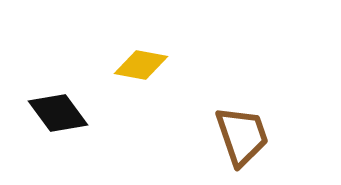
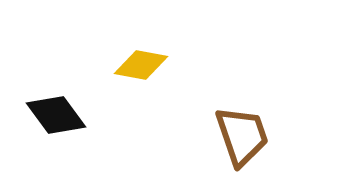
black diamond: moved 2 px left, 2 px down
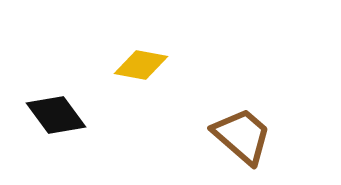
brown trapezoid: rotated 30 degrees counterclockwise
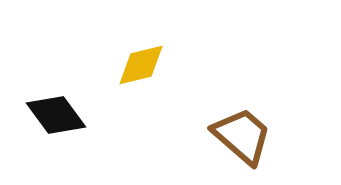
yellow diamond: rotated 24 degrees counterclockwise
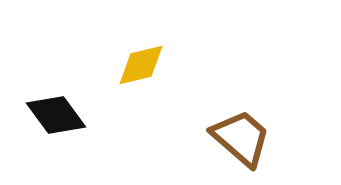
brown trapezoid: moved 1 px left, 2 px down
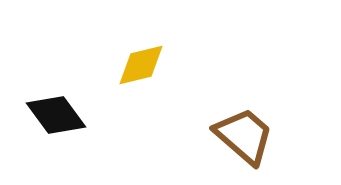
brown trapezoid: moved 3 px right, 2 px up
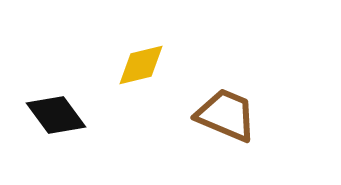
brown trapezoid: moved 18 px left, 21 px up; rotated 18 degrees counterclockwise
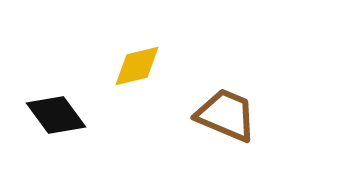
yellow diamond: moved 4 px left, 1 px down
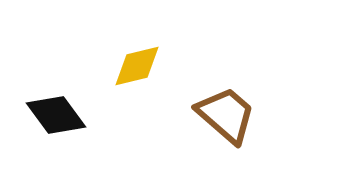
brown trapezoid: rotated 18 degrees clockwise
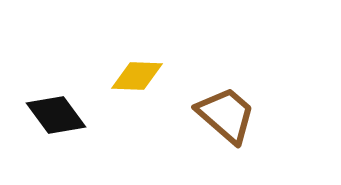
yellow diamond: moved 10 px down; rotated 16 degrees clockwise
